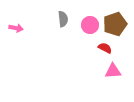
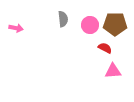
brown pentagon: rotated 20 degrees clockwise
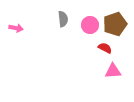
brown pentagon: rotated 20 degrees counterclockwise
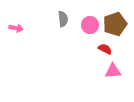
red semicircle: moved 1 px down
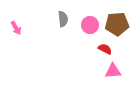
brown pentagon: moved 2 px right; rotated 15 degrees clockwise
pink arrow: rotated 48 degrees clockwise
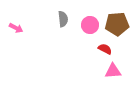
pink arrow: rotated 32 degrees counterclockwise
